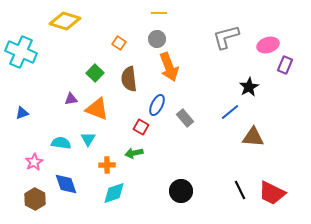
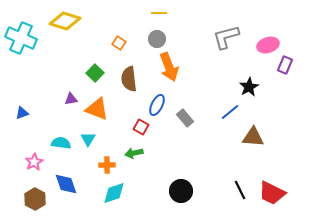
cyan cross: moved 14 px up
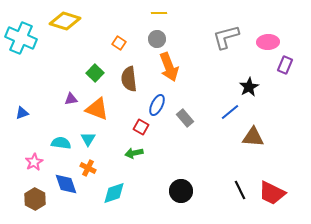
pink ellipse: moved 3 px up; rotated 15 degrees clockwise
orange cross: moved 19 px left, 3 px down; rotated 28 degrees clockwise
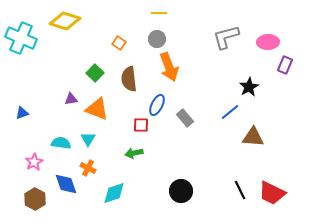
red square: moved 2 px up; rotated 28 degrees counterclockwise
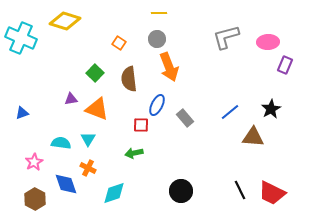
black star: moved 22 px right, 22 px down
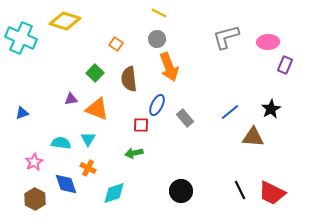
yellow line: rotated 28 degrees clockwise
orange square: moved 3 px left, 1 px down
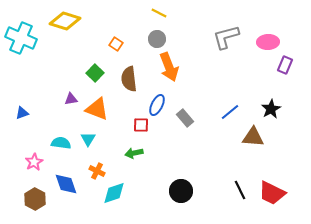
orange cross: moved 9 px right, 3 px down
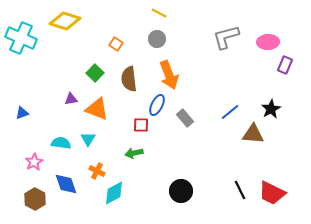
orange arrow: moved 8 px down
brown triangle: moved 3 px up
cyan diamond: rotated 10 degrees counterclockwise
